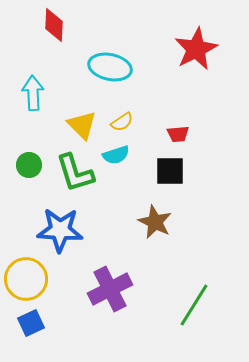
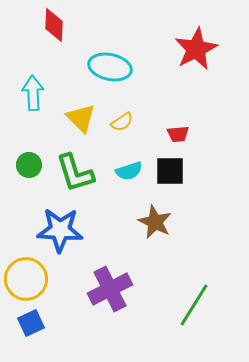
yellow triangle: moved 1 px left, 7 px up
cyan semicircle: moved 13 px right, 16 px down
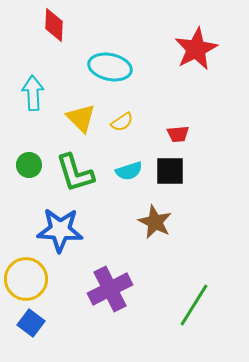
blue square: rotated 28 degrees counterclockwise
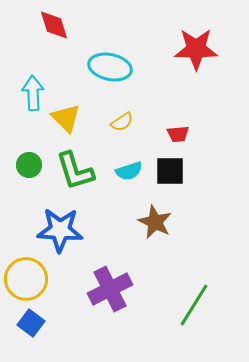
red diamond: rotated 20 degrees counterclockwise
red star: rotated 27 degrees clockwise
yellow triangle: moved 15 px left
green L-shape: moved 2 px up
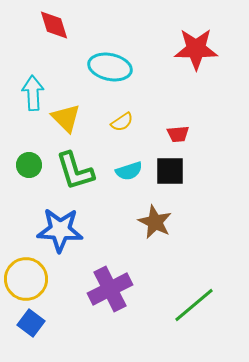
green line: rotated 18 degrees clockwise
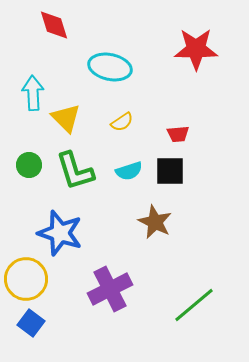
blue star: moved 3 px down; rotated 15 degrees clockwise
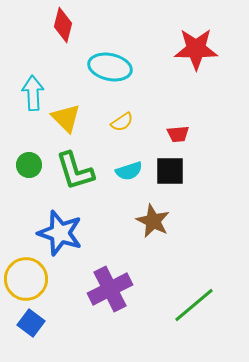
red diamond: moved 9 px right; rotated 32 degrees clockwise
brown star: moved 2 px left, 1 px up
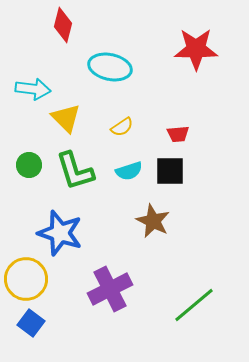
cyan arrow: moved 4 px up; rotated 100 degrees clockwise
yellow semicircle: moved 5 px down
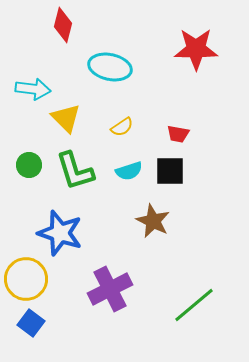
red trapezoid: rotated 15 degrees clockwise
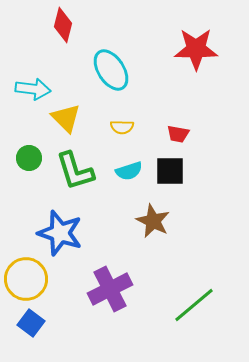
cyan ellipse: moved 1 px right, 3 px down; rotated 45 degrees clockwise
yellow semicircle: rotated 35 degrees clockwise
green circle: moved 7 px up
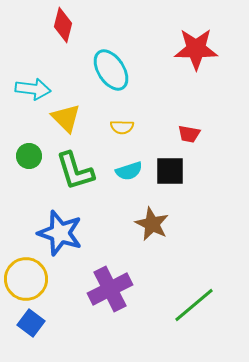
red trapezoid: moved 11 px right
green circle: moved 2 px up
brown star: moved 1 px left, 3 px down
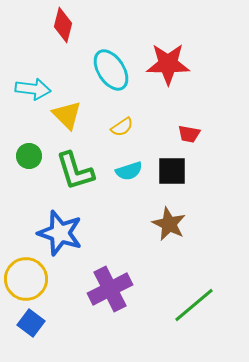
red star: moved 28 px left, 15 px down
yellow triangle: moved 1 px right, 3 px up
yellow semicircle: rotated 35 degrees counterclockwise
black square: moved 2 px right
brown star: moved 17 px right
